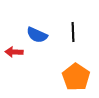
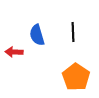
blue semicircle: rotated 50 degrees clockwise
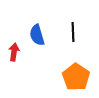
red arrow: rotated 96 degrees clockwise
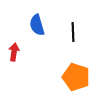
blue semicircle: moved 10 px up
orange pentagon: rotated 16 degrees counterclockwise
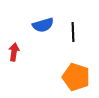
blue semicircle: moved 6 px right; rotated 90 degrees counterclockwise
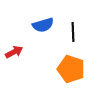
red arrow: rotated 54 degrees clockwise
orange pentagon: moved 5 px left, 8 px up
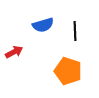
black line: moved 2 px right, 1 px up
orange pentagon: moved 3 px left, 2 px down
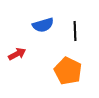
red arrow: moved 3 px right, 2 px down
orange pentagon: rotated 8 degrees clockwise
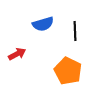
blue semicircle: moved 1 px up
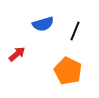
black line: rotated 24 degrees clockwise
red arrow: rotated 12 degrees counterclockwise
